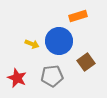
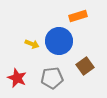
brown square: moved 1 px left, 4 px down
gray pentagon: moved 2 px down
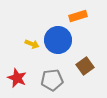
blue circle: moved 1 px left, 1 px up
gray pentagon: moved 2 px down
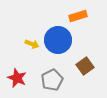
gray pentagon: rotated 20 degrees counterclockwise
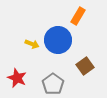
orange rectangle: rotated 42 degrees counterclockwise
gray pentagon: moved 1 px right, 4 px down; rotated 10 degrees counterclockwise
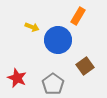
yellow arrow: moved 17 px up
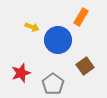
orange rectangle: moved 3 px right, 1 px down
red star: moved 4 px right, 5 px up; rotated 30 degrees clockwise
